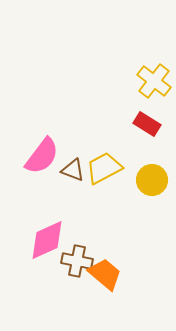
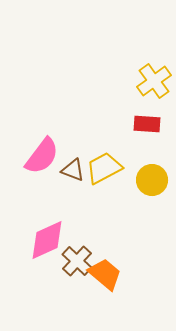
yellow cross: rotated 16 degrees clockwise
red rectangle: rotated 28 degrees counterclockwise
brown cross: rotated 32 degrees clockwise
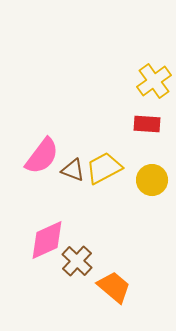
orange trapezoid: moved 9 px right, 13 px down
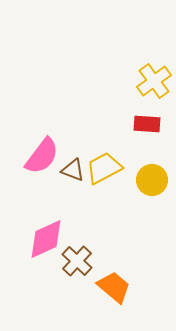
pink diamond: moved 1 px left, 1 px up
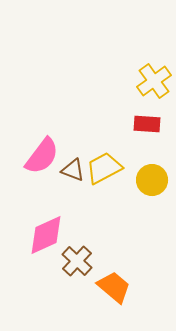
pink diamond: moved 4 px up
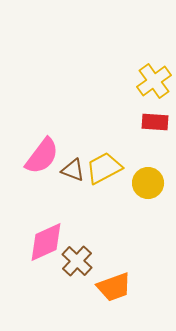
red rectangle: moved 8 px right, 2 px up
yellow circle: moved 4 px left, 3 px down
pink diamond: moved 7 px down
orange trapezoid: rotated 120 degrees clockwise
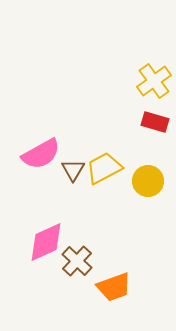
red rectangle: rotated 12 degrees clockwise
pink semicircle: moved 1 px left, 2 px up; rotated 24 degrees clockwise
brown triangle: rotated 40 degrees clockwise
yellow circle: moved 2 px up
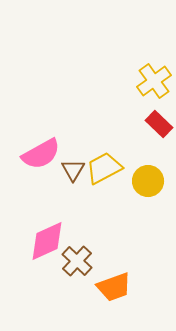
red rectangle: moved 4 px right, 2 px down; rotated 28 degrees clockwise
pink diamond: moved 1 px right, 1 px up
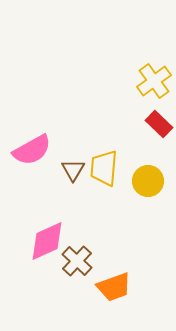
pink semicircle: moved 9 px left, 4 px up
yellow trapezoid: rotated 57 degrees counterclockwise
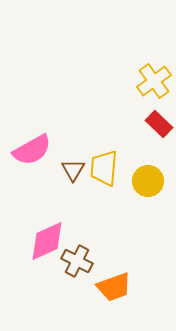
brown cross: rotated 16 degrees counterclockwise
